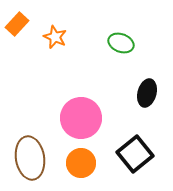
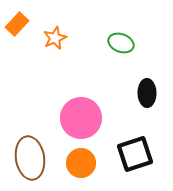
orange star: moved 1 px down; rotated 25 degrees clockwise
black ellipse: rotated 16 degrees counterclockwise
black square: rotated 21 degrees clockwise
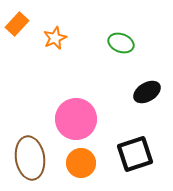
black ellipse: moved 1 px up; rotated 60 degrees clockwise
pink circle: moved 5 px left, 1 px down
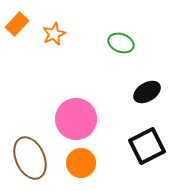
orange star: moved 1 px left, 4 px up
black square: moved 12 px right, 8 px up; rotated 9 degrees counterclockwise
brown ellipse: rotated 15 degrees counterclockwise
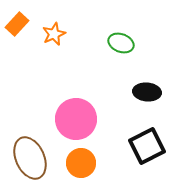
black ellipse: rotated 36 degrees clockwise
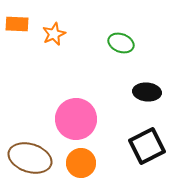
orange rectangle: rotated 50 degrees clockwise
brown ellipse: rotated 48 degrees counterclockwise
